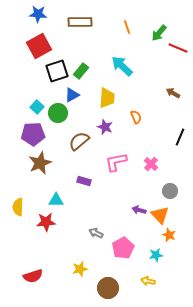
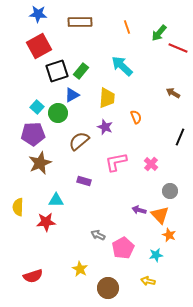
gray arrow: moved 2 px right, 2 px down
yellow star: rotated 28 degrees counterclockwise
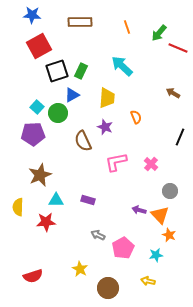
blue star: moved 6 px left, 1 px down
green rectangle: rotated 14 degrees counterclockwise
brown semicircle: moved 4 px right; rotated 75 degrees counterclockwise
brown star: moved 12 px down
purple rectangle: moved 4 px right, 19 px down
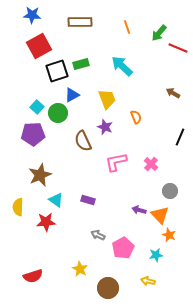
green rectangle: moved 7 px up; rotated 49 degrees clockwise
yellow trapezoid: moved 1 px down; rotated 25 degrees counterclockwise
cyan triangle: rotated 35 degrees clockwise
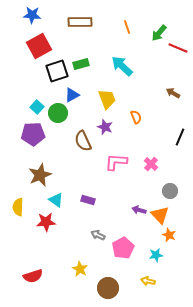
pink L-shape: rotated 15 degrees clockwise
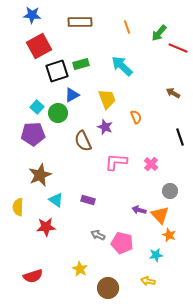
black line: rotated 42 degrees counterclockwise
red star: moved 5 px down
pink pentagon: moved 1 px left, 5 px up; rotated 30 degrees counterclockwise
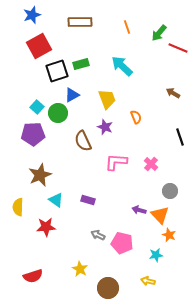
blue star: rotated 24 degrees counterclockwise
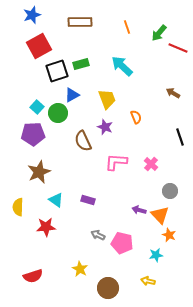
brown star: moved 1 px left, 3 px up
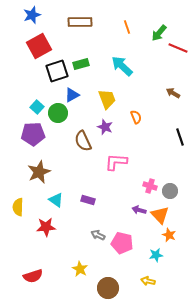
pink cross: moved 1 px left, 22 px down; rotated 24 degrees counterclockwise
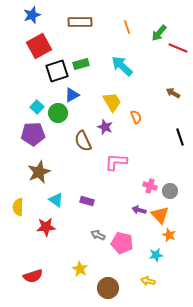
yellow trapezoid: moved 5 px right, 3 px down; rotated 10 degrees counterclockwise
purple rectangle: moved 1 px left, 1 px down
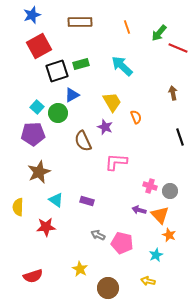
brown arrow: rotated 48 degrees clockwise
cyan star: rotated 16 degrees counterclockwise
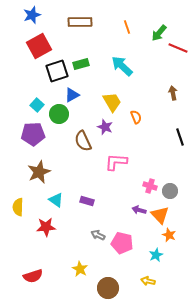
cyan square: moved 2 px up
green circle: moved 1 px right, 1 px down
